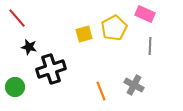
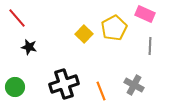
yellow square: rotated 30 degrees counterclockwise
black cross: moved 13 px right, 15 px down
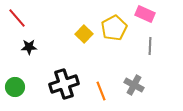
black star: rotated 14 degrees counterclockwise
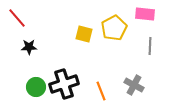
pink rectangle: rotated 18 degrees counterclockwise
yellow square: rotated 30 degrees counterclockwise
green circle: moved 21 px right
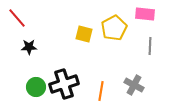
orange line: rotated 30 degrees clockwise
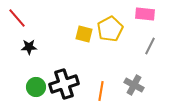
yellow pentagon: moved 4 px left, 1 px down
gray line: rotated 24 degrees clockwise
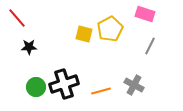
pink rectangle: rotated 12 degrees clockwise
orange line: rotated 66 degrees clockwise
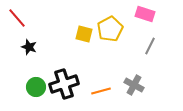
black star: rotated 21 degrees clockwise
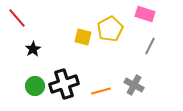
yellow square: moved 1 px left, 3 px down
black star: moved 4 px right, 2 px down; rotated 21 degrees clockwise
green circle: moved 1 px left, 1 px up
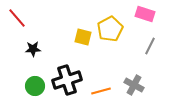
black star: rotated 28 degrees clockwise
black cross: moved 3 px right, 4 px up
